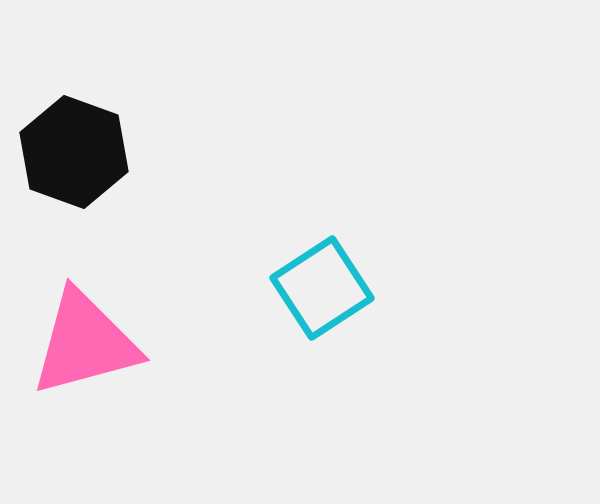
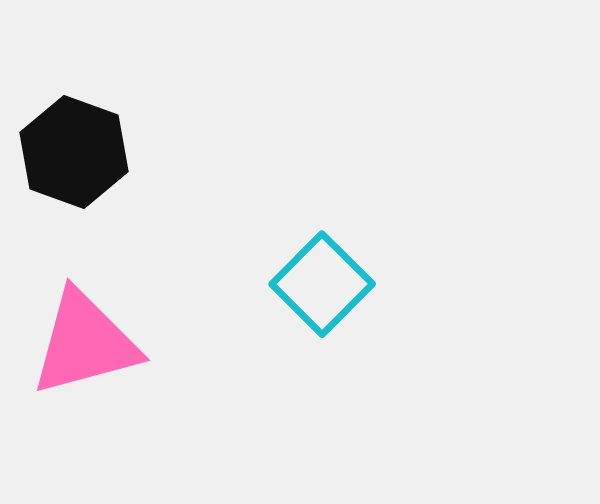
cyan square: moved 4 px up; rotated 12 degrees counterclockwise
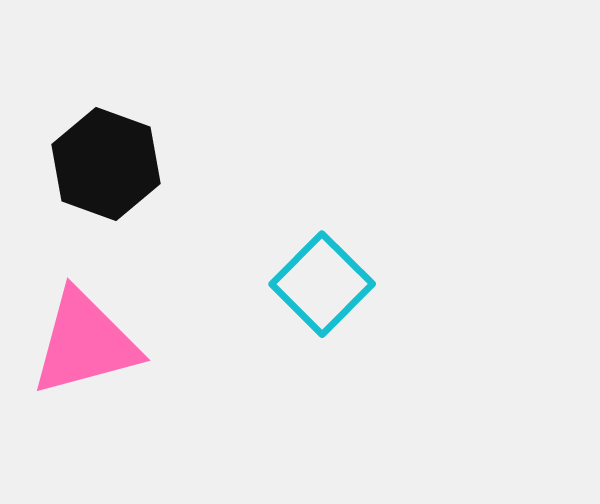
black hexagon: moved 32 px right, 12 px down
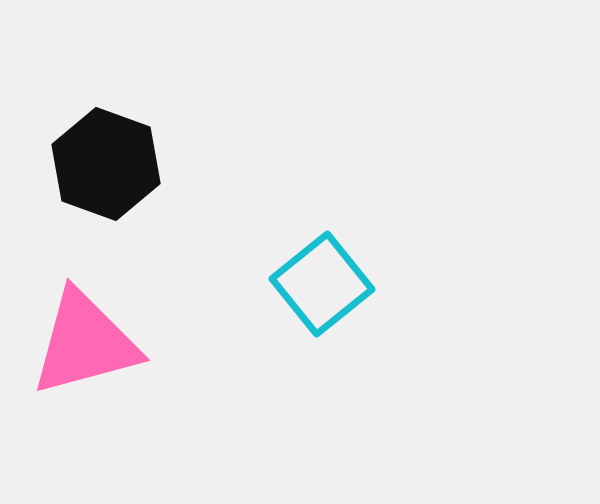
cyan square: rotated 6 degrees clockwise
